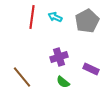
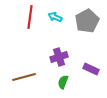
red line: moved 2 px left
brown line: moved 2 px right; rotated 65 degrees counterclockwise
green semicircle: rotated 72 degrees clockwise
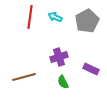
green semicircle: rotated 48 degrees counterclockwise
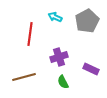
red line: moved 17 px down
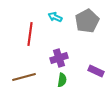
purple cross: moved 1 px down
purple rectangle: moved 5 px right, 2 px down
green semicircle: moved 1 px left, 2 px up; rotated 144 degrees counterclockwise
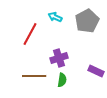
red line: rotated 20 degrees clockwise
brown line: moved 10 px right, 1 px up; rotated 15 degrees clockwise
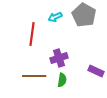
cyan arrow: rotated 48 degrees counterclockwise
gray pentagon: moved 3 px left, 6 px up; rotated 15 degrees counterclockwise
red line: moved 2 px right; rotated 20 degrees counterclockwise
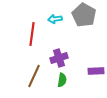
cyan arrow: moved 2 px down; rotated 16 degrees clockwise
purple rectangle: rotated 28 degrees counterclockwise
brown line: rotated 65 degrees counterclockwise
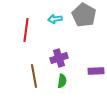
red line: moved 6 px left, 4 px up
brown line: rotated 35 degrees counterclockwise
green semicircle: moved 1 px down
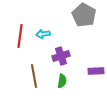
cyan arrow: moved 12 px left, 15 px down
red line: moved 6 px left, 6 px down
purple cross: moved 2 px right, 2 px up
